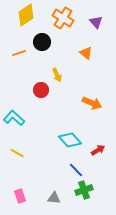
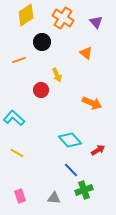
orange line: moved 7 px down
blue line: moved 5 px left
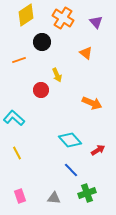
yellow line: rotated 32 degrees clockwise
green cross: moved 3 px right, 3 px down
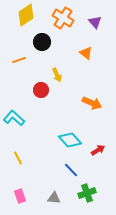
purple triangle: moved 1 px left
yellow line: moved 1 px right, 5 px down
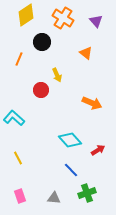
purple triangle: moved 1 px right, 1 px up
orange line: moved 1 px up; rotated 48 degrees counterclockwise
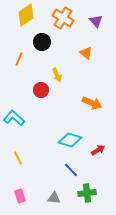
cyan diamond: rotated 30 degrees counterclockwise
green cross: rotated 12 degrees clockwise
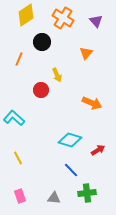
orange triangle: rotated 32 degrees clockwise
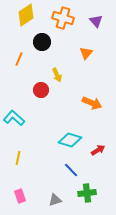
orange cross: rotated 15 degrees counterclockwise
yellow line: rotated 40 degrees clockwise
gray triangle: moved 1 px right, 2 px down; rotated 24 degrees counterclockwise
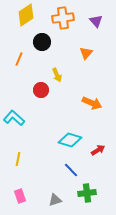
orange cross: rotated 25 degrees counterclockwise
yellow line: moved 1 px down
